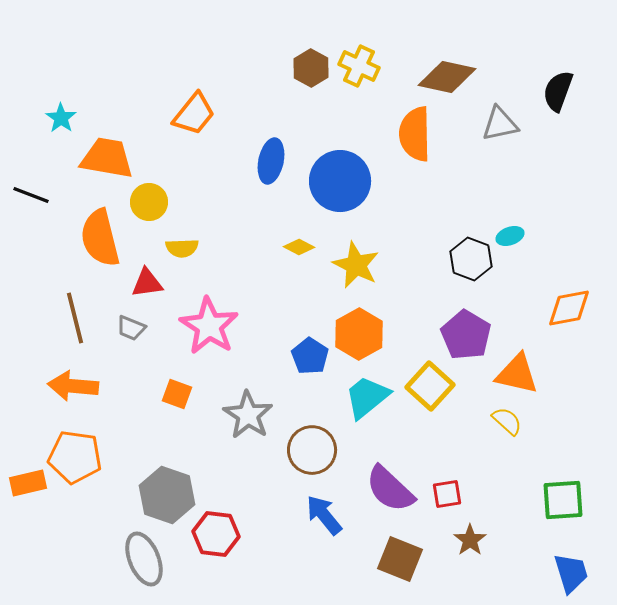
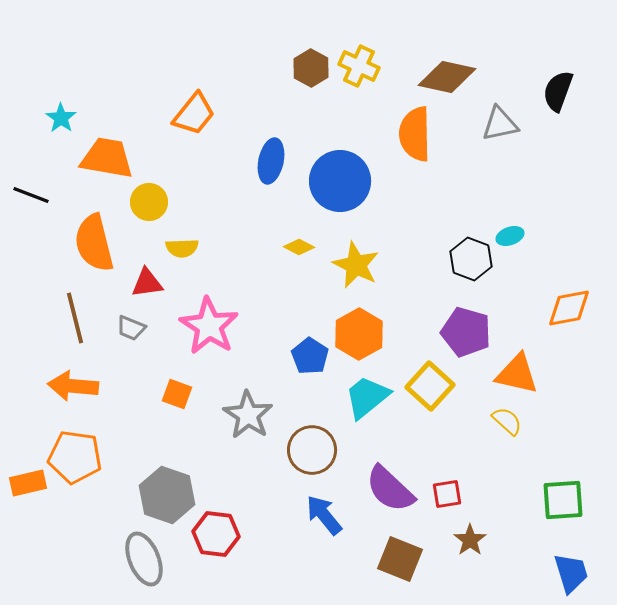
orange semicircle at (100, 238): moved 6 px left, 5 px down
purple pentagon at (466, 335): moved 3 px up; rotated 15 degrees counterclockwise
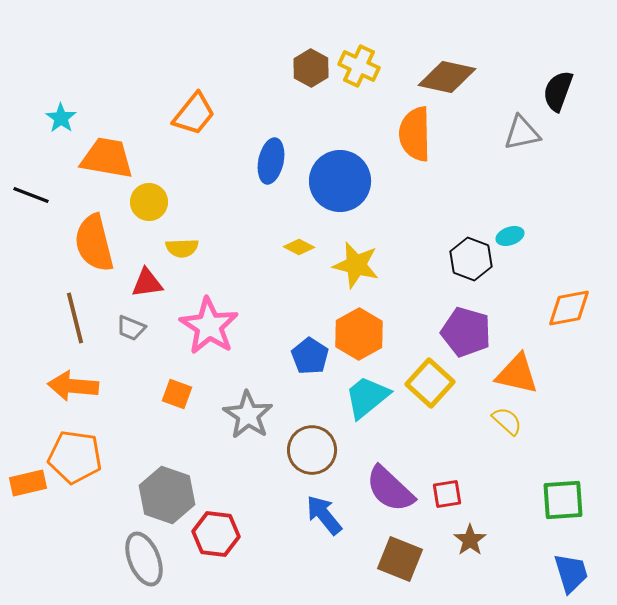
gray triangle at (500, 124): moved 22 px right, 9 px down
yellow star at (356, 265): rotated 12 degrees counterclockwise
yellow square at (430, 386): moved 3 px up
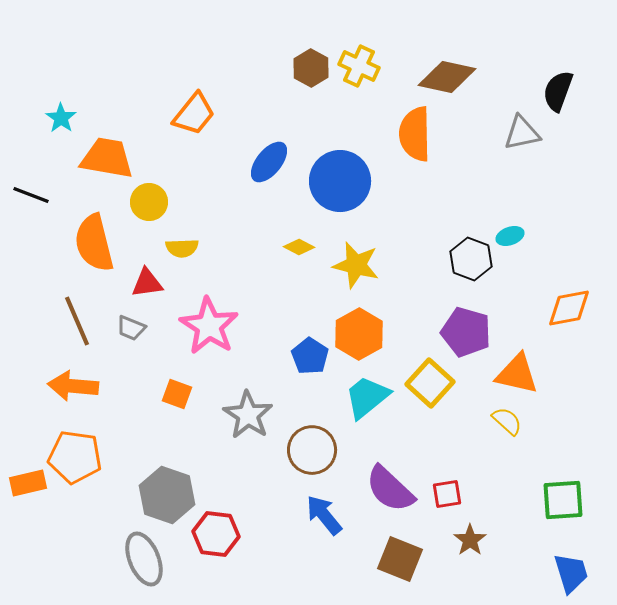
blue ellipse at (271, 161): moved 2 px left, 1 px down; rotated 27 degrees clockwise
brown line at (75, 318): moved 2 px right, 3 px down; rotated 9 degrees counterclockwise
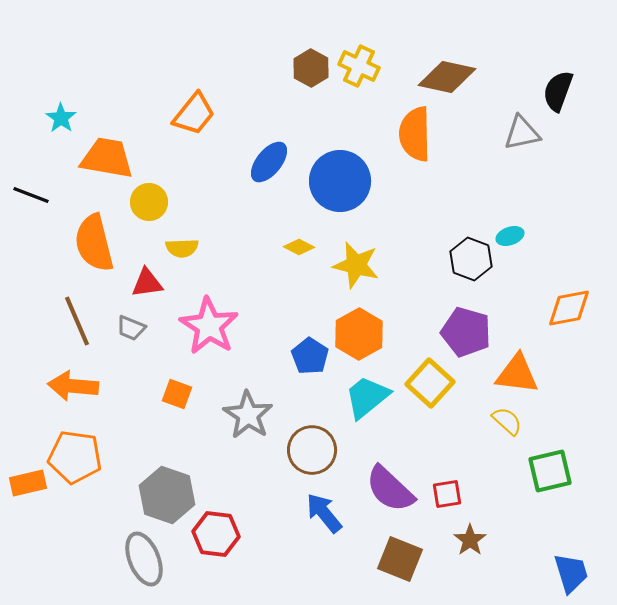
orange triangle at (517, 374): rotated 6 degrees counterclockwise
green square at (563, 500): moved 13 px left, 29 px up; rotated 9 degrees counterclockwise
blue arrow at (324, 515): moved 2 px up
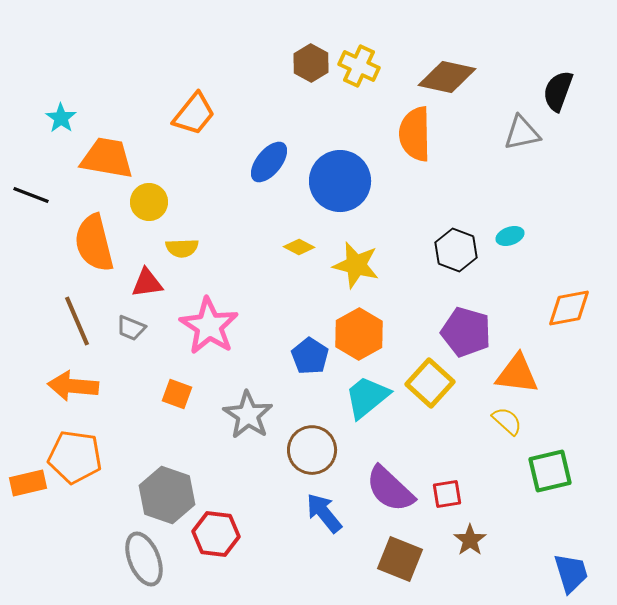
brown hexagon at (311, 68): moved 5 px up
black hexagon at (471, 259): moved 15 px left, 9 px up
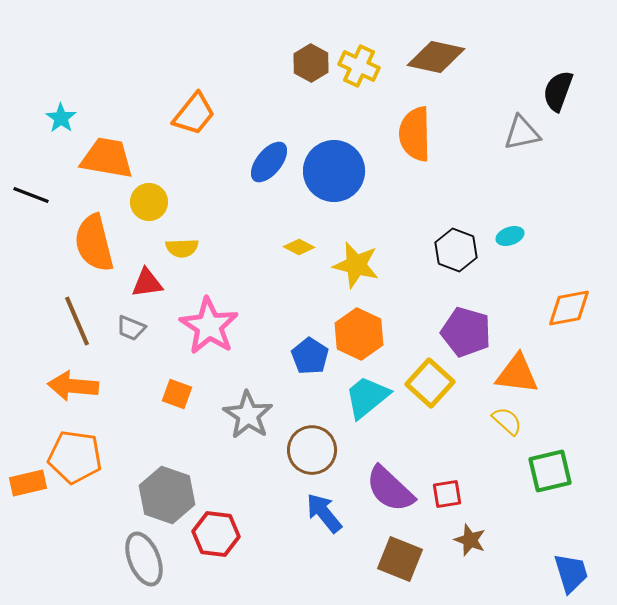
brown diamond at (447, 77): moved 11 px left, 20 px up
blue circle at (340, 181): moved 6 px left, 10 px up
orange hexagon at (359, 334): rotated 6 degrees counterclockwise
brown star at (470, 540): rotated 16 degrees counterclockwise
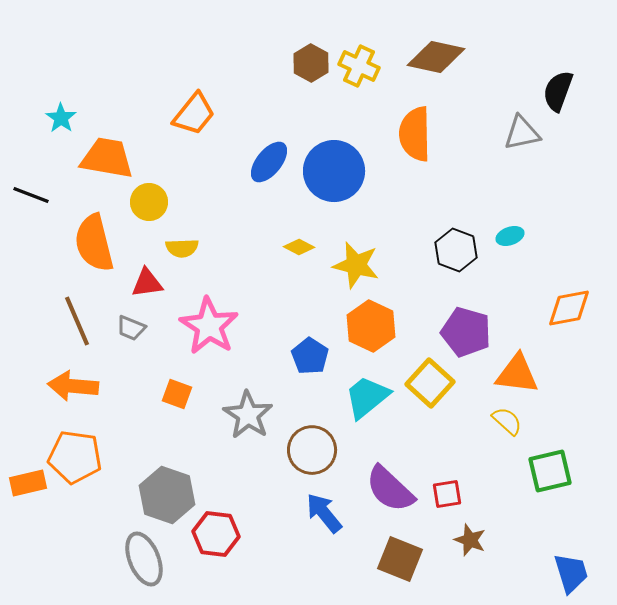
orange hexagon at (359, 334): moved 12 px right, 8 px up
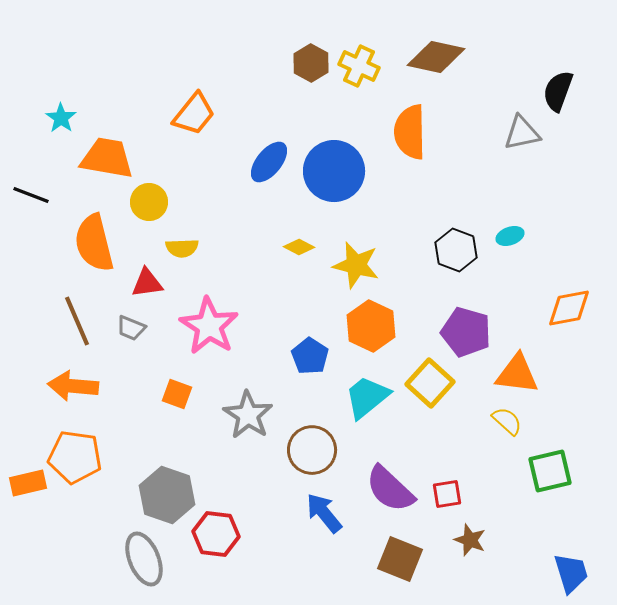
orange semicircle at (415, 134): moved 5 px left, 2 px up
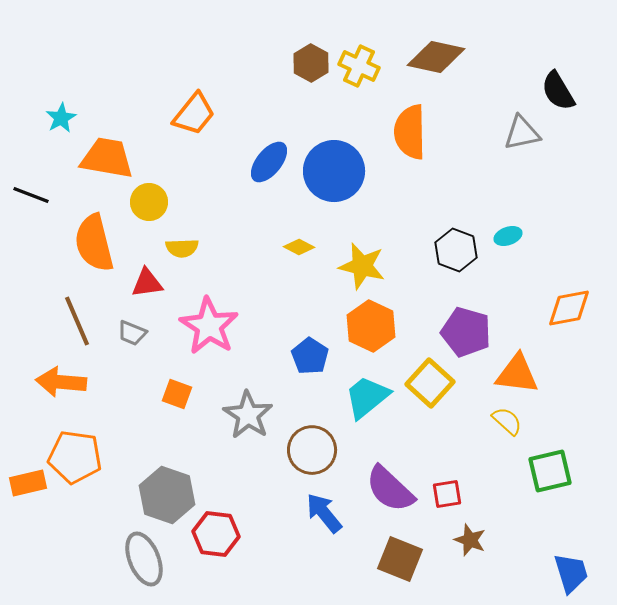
black semicircle at (558, 91): rotated 51 degrees counterclockwise
cyan star at (61, 118): rotated 8 degrees clockwise
cyan ellipse at (510, 236): moved 2 px left
yellow star at (356, 265): moved 6 px right, 1 px down
gray trapezoid at (131, 328): moved 1 px right, 5 px down
orange arrow at (73, 386): moved 12 px left, 4 px up
